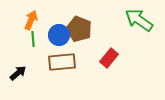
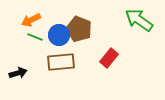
orange arrow: rotated 138 degrees counterclockwise
green line: moved 2 px right, 2 px up; rotated 63 degrees counterclockwise
brown rectangle: moved 1 px left
black arrow: rotated 24 degrees clockwise
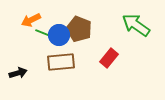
green arrow: moved 3 px left, 5 px down
green line: moved 8 px right, 4 px up
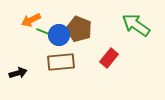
green line: moved 1 px right, 1 px up
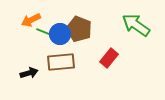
blue circle: moved 1 px right, 1 px up
black arrow: moved 11 px right
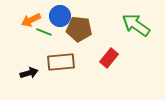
brown pentagon: rotated 15 degrees counterclockwise
blue circle: moved 18 px up
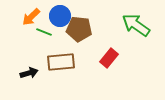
orange arrow: moved 3 px up; rotated 18 degrees counterclockwise
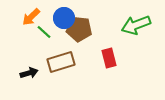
blue circle: moved 4 px right, 2 px down
green arrow: rotated 56 degrees counterclockwise
green line: rotated 21 degrees clockwise
red rectangle: rotated 54 degrees counterclockwise
brown rectangle: rotated 12 degrees counterclockwise
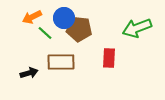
orange arrow: moved 1 px right; rotated 18 degrees clockwise
green arrow: moved 1 px right, 3 px down
green line: moved 1 px right, 1 px down
red rectangle: rotated 18 degrees clockwise
brown rectangle: rotated 16 degrees clockwise
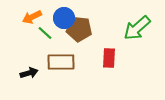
green arrow: rotated 20 degrees counterclockwise
